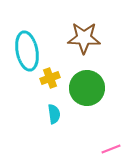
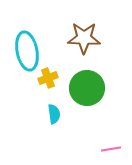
yellow cross: moved 2 px left
pink line: rotated 12 degrees clockwise
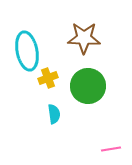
green circle: moved 1 px right, 2 px up
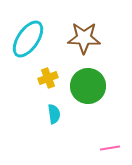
cyan ellipse: moved 1 px right, 12 px up; rotated 45 degrees clockwise
pink line: moved 1 px left, 1 px up
